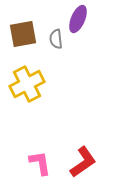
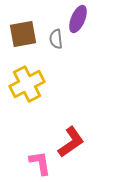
red L-shape: moved 12 px left, 20 px up
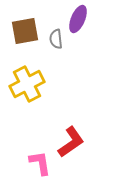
brown square: moved 2 px right, 3 px up
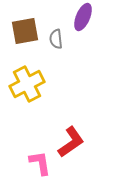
purple ellipse: moved 5 px right, 2 px up
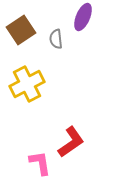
brown square: moved 4 px left, 1 px up; rotated 24 degrees counterclockwise
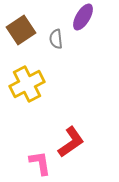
purple ellipse: rotated 8 degrees clockwise
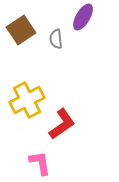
yellow cross: moved 16 px down
red L-shape: moved 9 px left, 18 px up
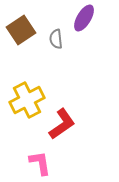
purple ellipse: moved 1 px right, 1 px down
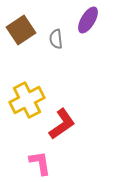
purple ellipse: moved 4 px right, 2 px down
